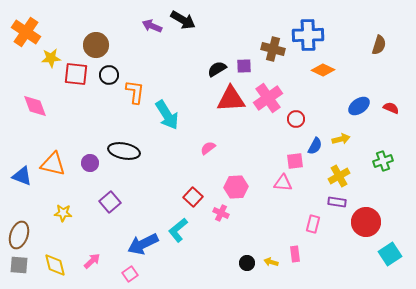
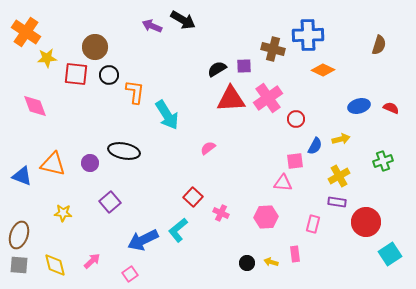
brown circle at (96, 45): moved 1 px left, 2 px down
yellow star at (51, 58): moved 4 px left
blue ellipse at (359, 106): rotated 20 degrees clockwise
pink hexagon at (236, 187): moved 30 px right, 30 px down
blue arrow at (143, 244): moved 4 px up
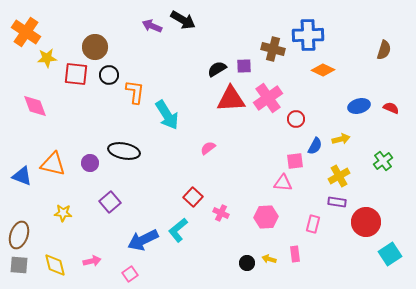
brown semicircle at (379, 45): moved 5 px right, 5 px down
green cross at (383, 161): rotated 18 degrees counterclockwise
pink arrow at (92, 261): rotated 30 degrees clockwise
yellow arrow at (271, 262): moved 2 px left, 3 px up
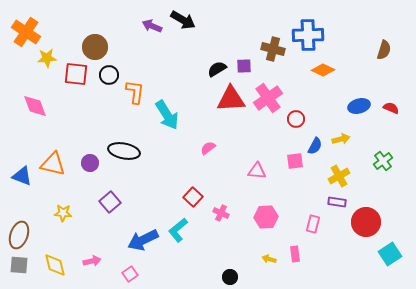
pink triangle at (283, 183): moved 26 px left, 12 px up
black circle at (247, 263): moved 17 px left, 14 px down
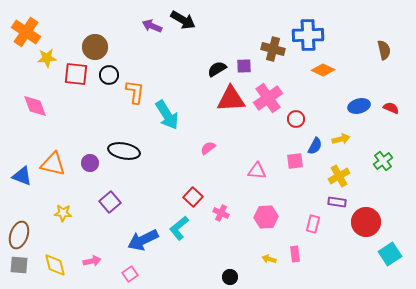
brown semicircle at (384, 50): rotated 30 degrees counterclockwise
cyan L-shape at (178, 230): moved 1 px right, 2 px up
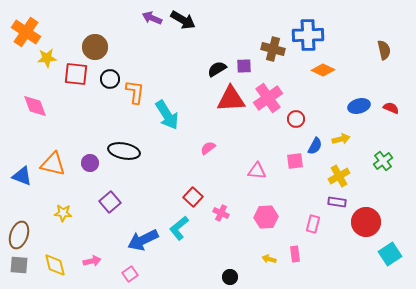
purple arrow at (152, 26): moved 8 px up
black circle at (109, 75): moved 1 px right, 4 px down
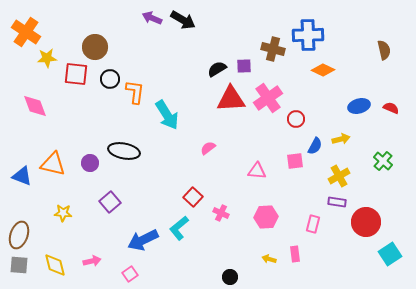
green cross at (383, 161): rotated 12 degrees counterclockwise
